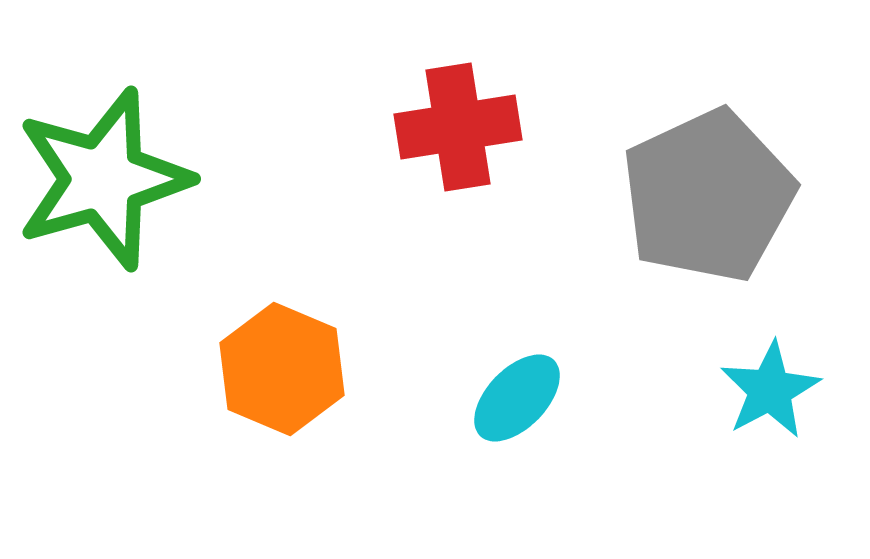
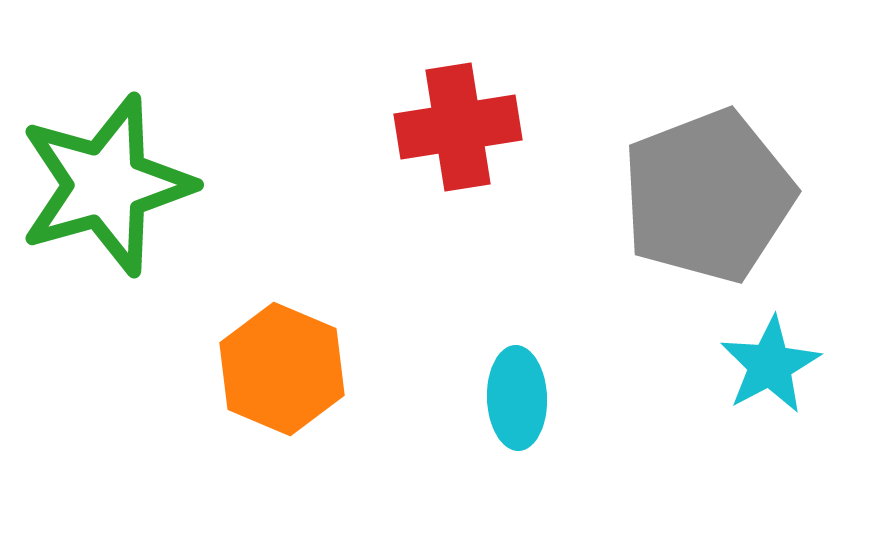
green star: moved 3 px right, 6 px down
gray pentagon: rotated 4 degrees clockwise
cyan star: moved 25 px up
cyan ellipse: rotated 46 degrees counterclockwise
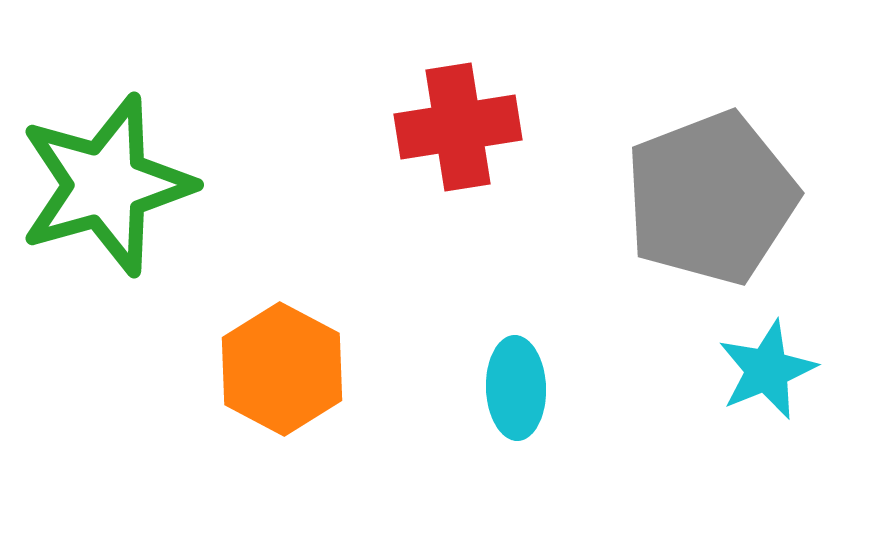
gray pentagon: moved 3 px right, 2 px down
cyan star: moved 3 px left, 5 px down; rotated 6 degrees clockwise
orange hexagon: rotated 5 degrees clockwise
cyan ellipse: moved 1 px left, 10 px up
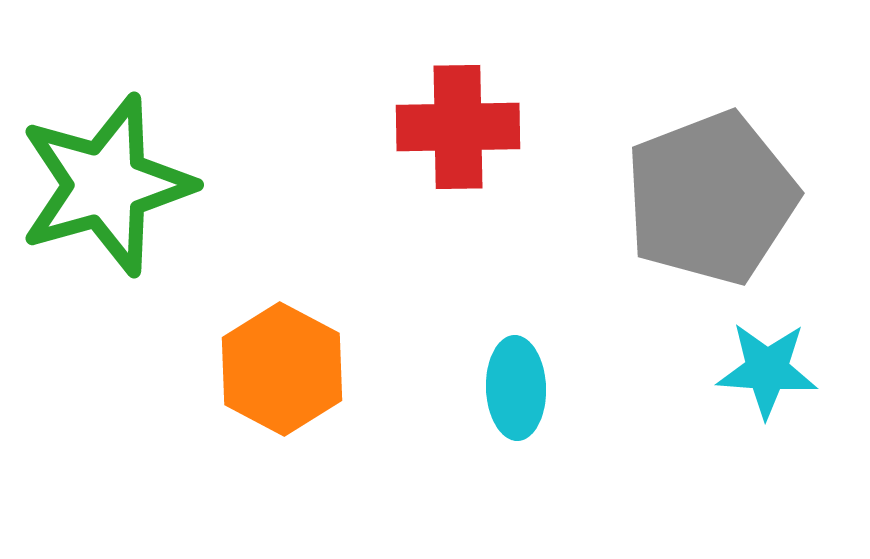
red cross: rotated 8 degrees clockwise
cyan star: rotated 26 degrees clockwise
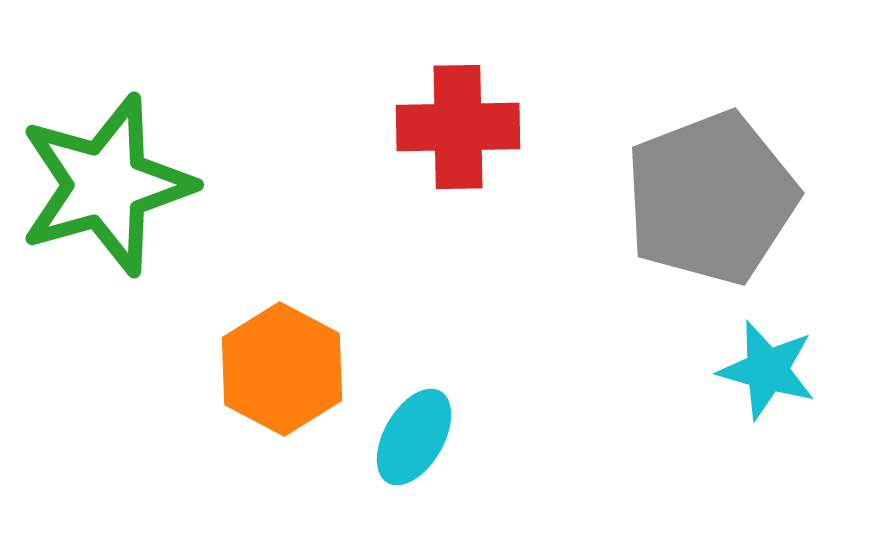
cyan star: rotated 12 degrees clockwise
cyan ellipse: moved 102 px left, 49 px down; rotated 32 degrees clockwise
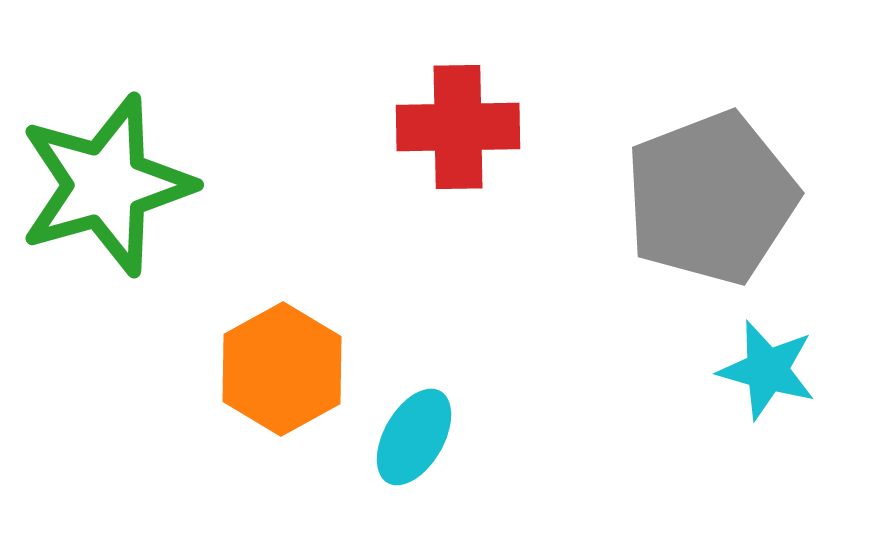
orange hexagon: rotated 3 degrees clockwise
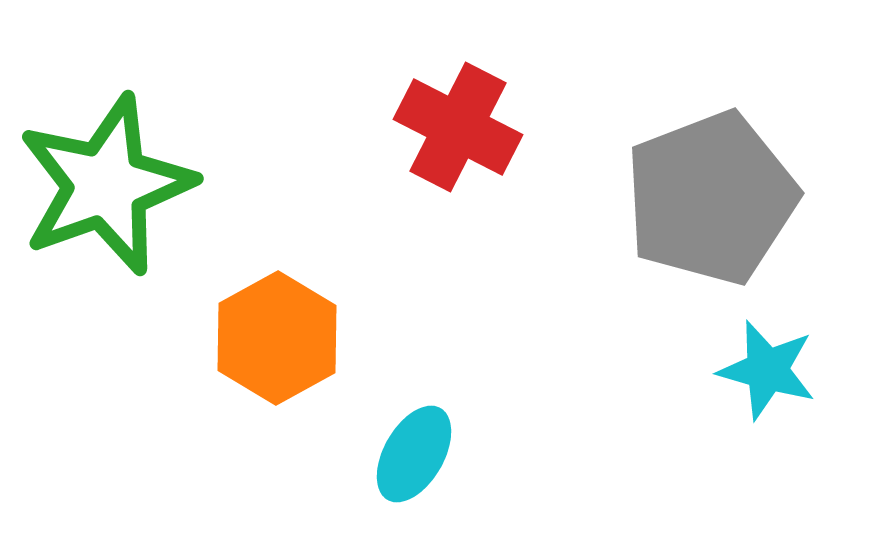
red cross: rotated 28 degrees clockwise
green star: rotated 4 degrees counterclockwise
orange hexagon: moved 5 px left, 31 px up
cyan ellipse: moved 17 px down
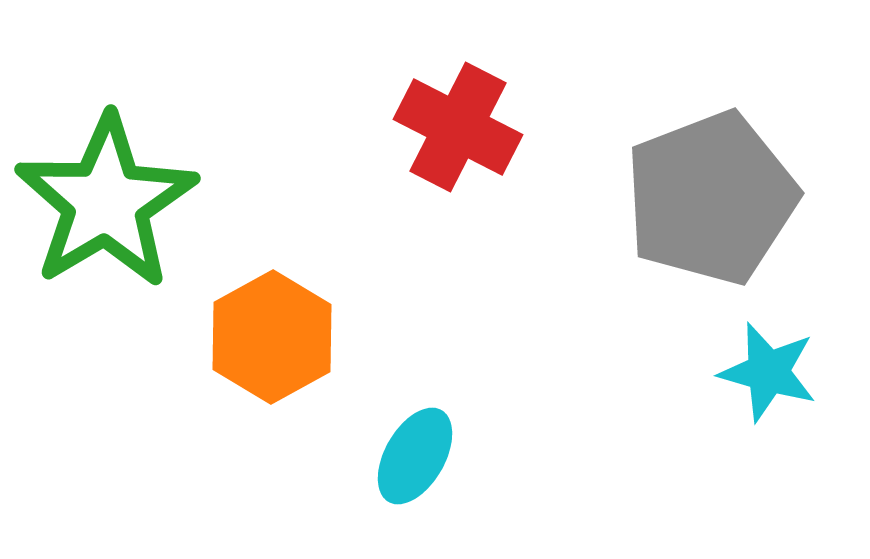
green star: moved 17 px down; rotated 11 degrees counterclockwise
orange hexagon: moved 5 px left, 1 px up
cyan star: moved 1 px right, 2 px down
cyan ellipse: moved 1 px right, 2 px down
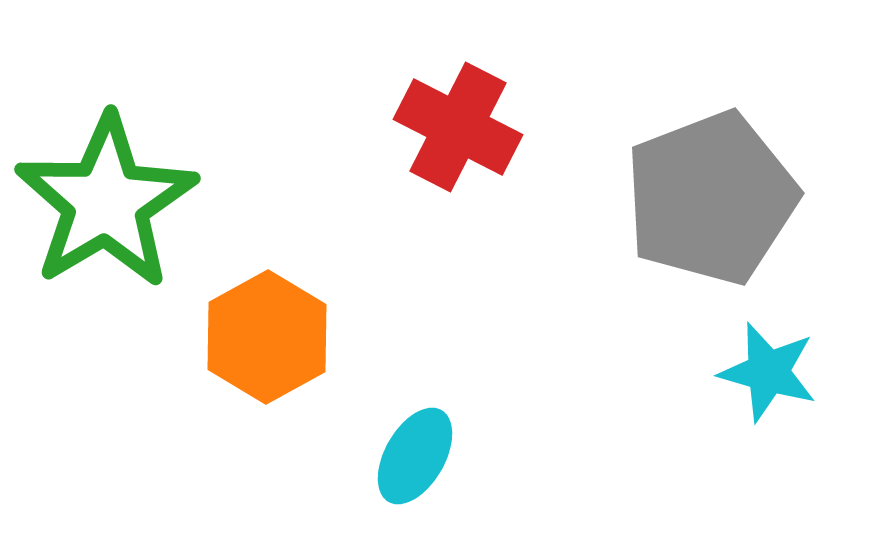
orange hexagon: moved 5 px left
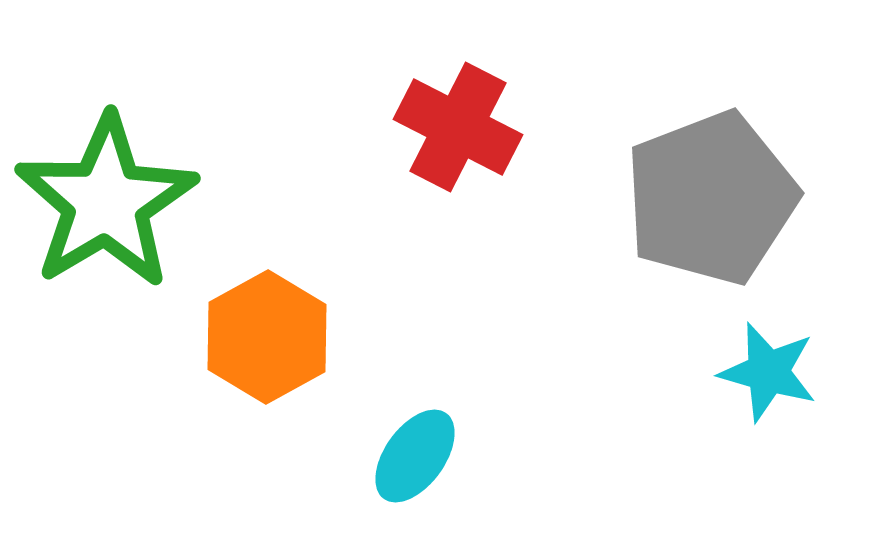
cyan ellipse: rotated 6 degrees clockwise
